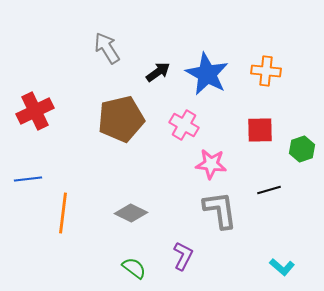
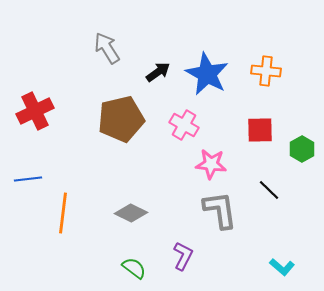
green hexagon: rotated 10 degrees counterclockwise
black line: rotated 60 degrees clockwise
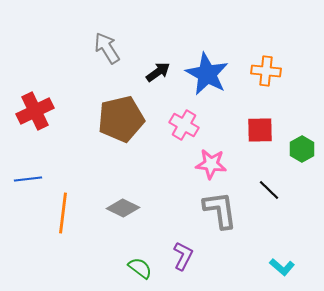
gray diamond: moved 8 px left, 5 px up
green semicircle: moved 6 px right
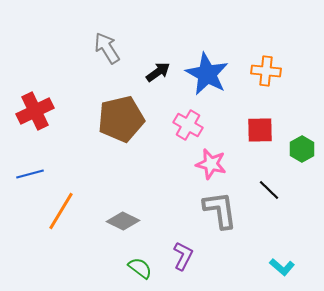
pink cross: moved 4 px right
pink star: rotated 8 degrees clockwise
blue line: moved 2 px right, 5 px up; rotated 8 degrees counterclockwise
gray diamond: moved 13 px down
orange line: moved 2 px left, 2 px up; rotated 24 degrees clockwise
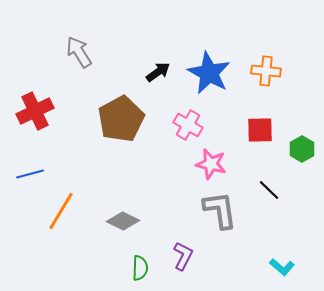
gray arrow: moved 28 px left, 4 px down
blue star: moved 2 px right, 1 px up
brown pentagon: rotated 15 degrees counterclockwise
green semicircle: rotated 55 degrees clockwise
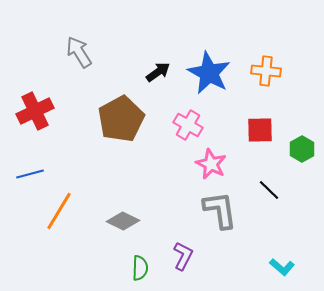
pink star: rotated 12 degrees clockwise
orange line: moved 2 px left
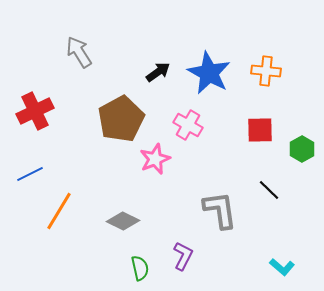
pink star: moved 56 px left, 5 px up; rotated 24 degrees clockwise
blue line: rotated 12 degrees counterclockwise
green semicircle: rotated 15 degrees counterclockwise
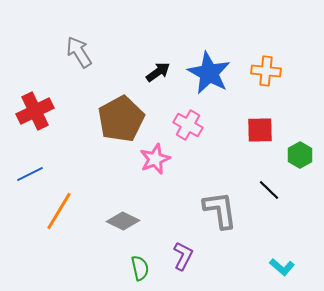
green hexagon: moved 2 px left, 6 px down
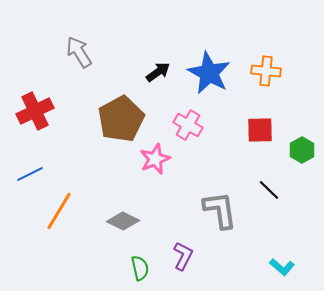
green hexagon: moved 2 px right, 5 px up
